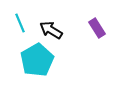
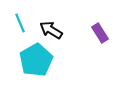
purple rectangle: moved 3 px right, 5 px down
cyan pentagon: moved 1 px left
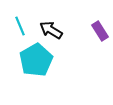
cyan line: moved 3 px down
purple rectangle: moved 2 px up
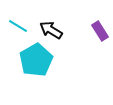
cyan line: moved 2 px left; rotated 36 degrees counterclockwise
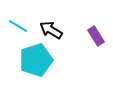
purple rectangle: moved 4 px left, 5 px down
cyan pentagon: rotated 12 degrees clockwise
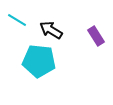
cyan line: moved 1 px left, 6 px up
cyan pentagon: moved 3 px right, 1 px down; rotated 24 degrees clockwise
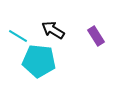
cyan line: moved 1 px right, 16 px down
black arrow: moved 2 px right
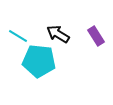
black arrow: moved 5 px right, 4 px down
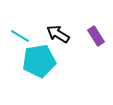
cyan line: moved 2 px right
cyan pentagon: rotated 16 degrees counterclockwise
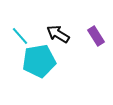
cyan line: rotated 18 degrees clockwise
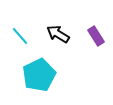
cyan pentagon: moved 14 px down; rotated 16 degrees counterclockwise
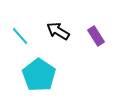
black arrow: moved 3 px up
cyan pentagon: rotated 12 degrees counterclockwise
